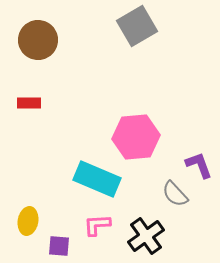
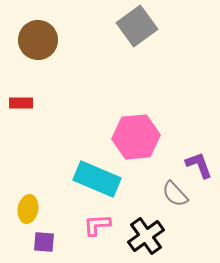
gray square: rotated 6 degrees counterclockwise
red rectangle: moved 8 px left
yellow ellipse: moved 12 px up
purple square: moved 15 px left, 4 px up
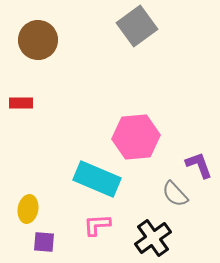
black cross: moved 7 px right, 2 px down
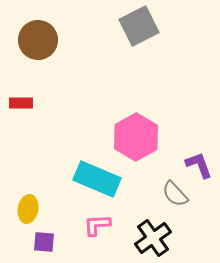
gray square: moved 2 px right; rotated 9 degrees clockwise
pink hexagon: rotated 24 degrees counterclockwise
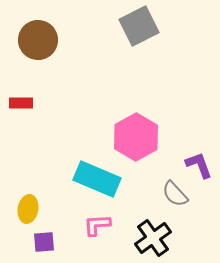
purple square: rotated 10 degrees counterclockwise
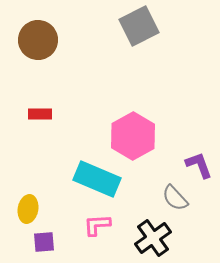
red rectangle: moved 19 px right, 11 px down
pink hexagon: moved 3 px left, 1 px up
gray semicircle: moved 4 px down
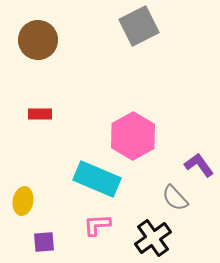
purple L-shape: rotated 16 degrees counterclockwise
yellow ellipse: moved 5 px left, 8 px up
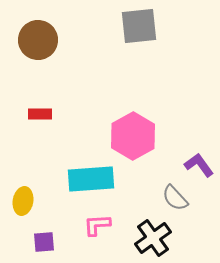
gray square: rotated 21 degrees clockwise
cyan rectangle: moved 6 px left; rotated 27 degrees counterclockwise
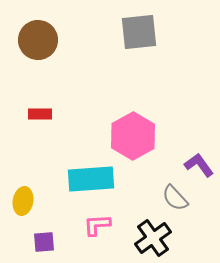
gray square: moved 6 px down
